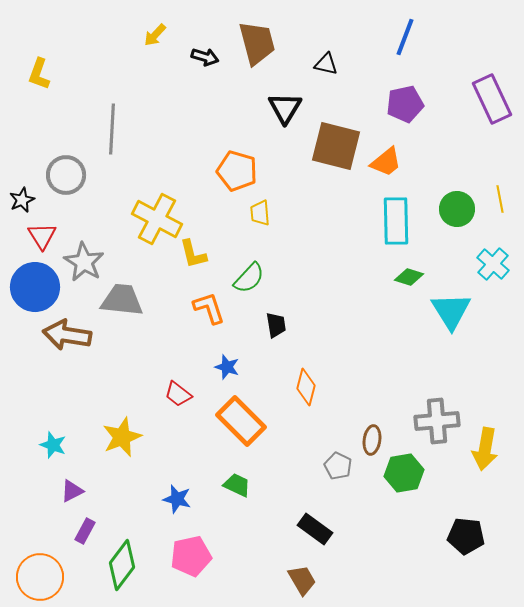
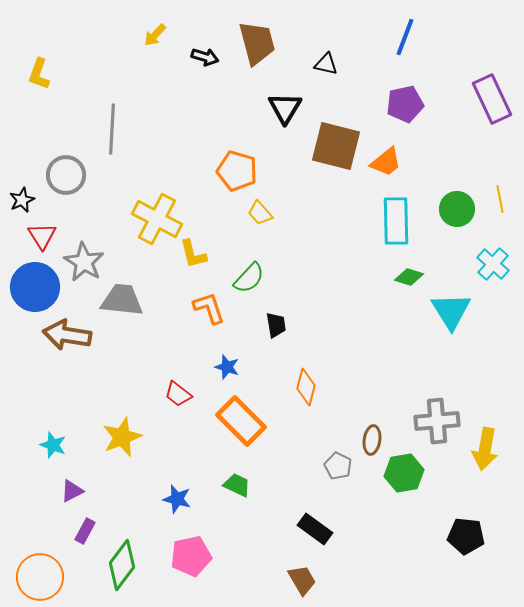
yellow trapezoid at (260, 213): rotated 36 degrees counterclockwise
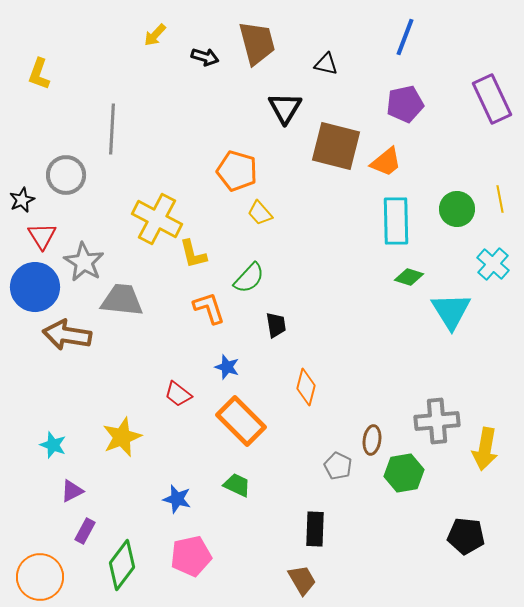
black rectangle at (315, 529): rotated 56 degrees clockwise
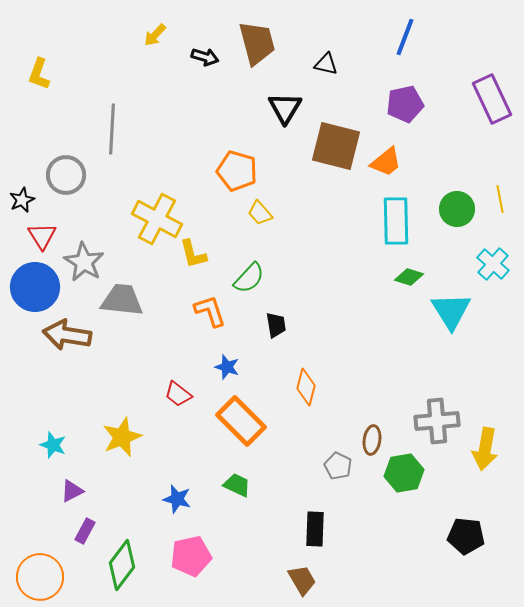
orange L-shape at (209, 308): moved 1 px right, 3 px down
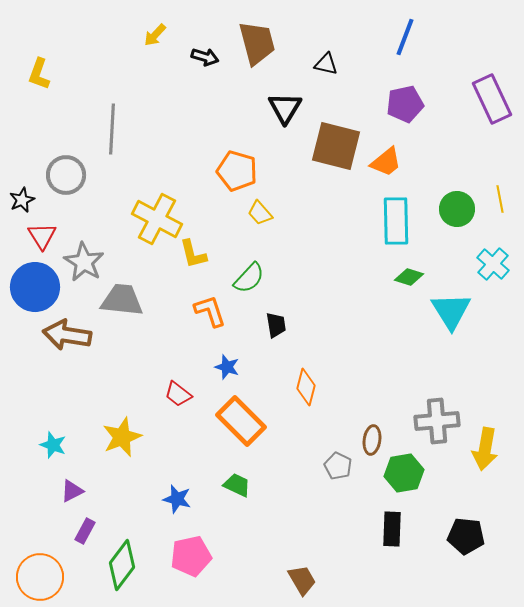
black rectangle at (315, 529): moved 77 px right
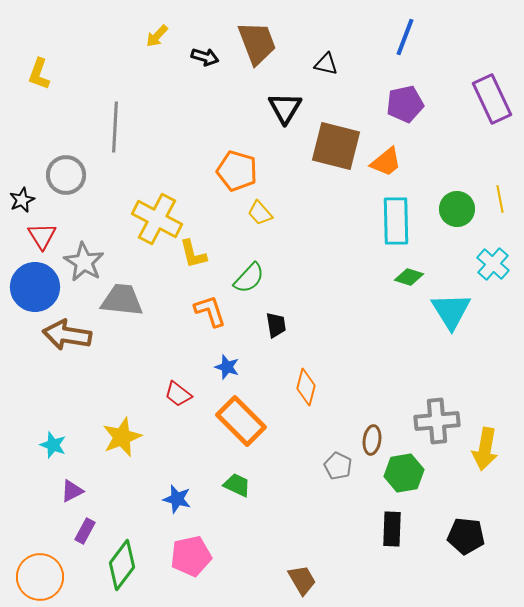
yellow arrow at (155, 35): moved 2 px right, 1 px down
brown trapezoid at (257, 43): rotated 6 degrees counterclockwise
gray line at (112, 129): moved 3 px right, 2 px up
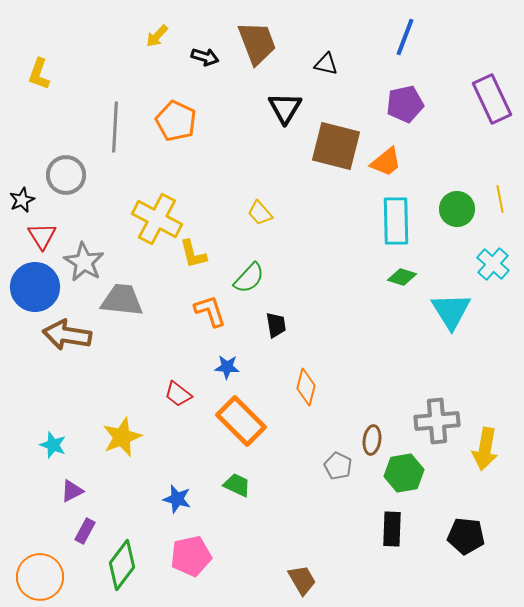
orange pentagon at (237, 171): moved 61 px left, 50 px up; rotated 9 degrees clockwise
green diamond at (409, 277): moved 7 px left
blue star at (227, 367): rotated 15 degrees counterclockwise
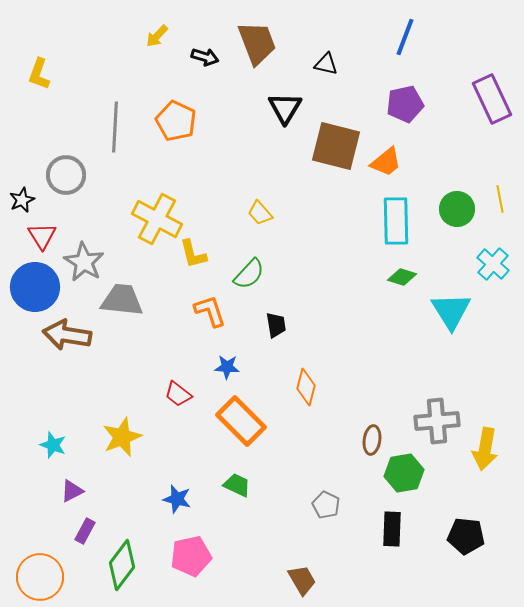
green semicircle at (249, 278): moved 4 px up
gray pentagon at (338, 466): moved 12 px left, 39 px down
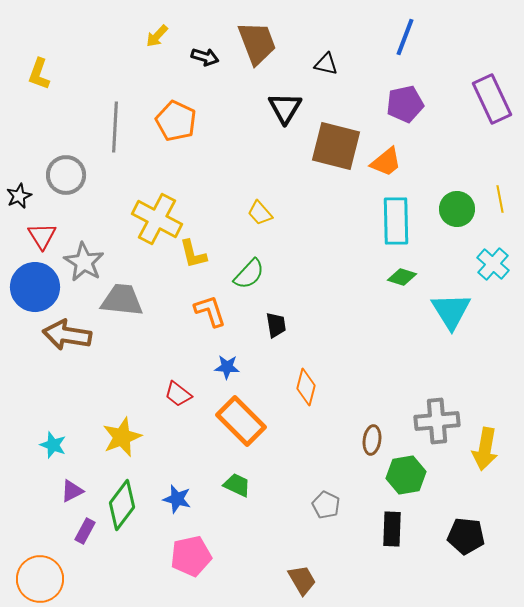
black star at (22, 200): moved 3 px left, 4 px up
green hexagon at (404, 473): moved 2 px right, 2 px down
green diamond at (122, 565): moved 60 px up
orange circle at (40, 577): moved 2 px down
